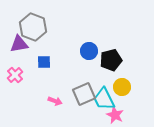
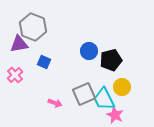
blue square: rotated 24 degrees clockwise
pink arrow: moved 2 px down
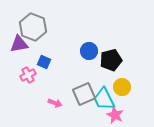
pink cross: moved 13 px right; rotated 14 degrees clockwise
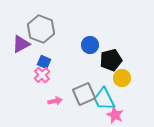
gray hexagon: moved 8 px right, 2 px down
purple triangle: moved 2 px right; rotated 18 degrees counterclockwise
blue circle: moved 1 px right, 6 px up
pink cross: moved 14 px right; rotated 14 degrees counterclockwise
yellow circle: moved 9 px up
pink arrow: moved 2 px up; rotated 32 degrees counterclockwise
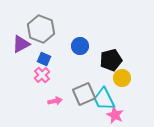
blue circle: moved 10 px left, 1 px down
blue square: moved 3 px up
